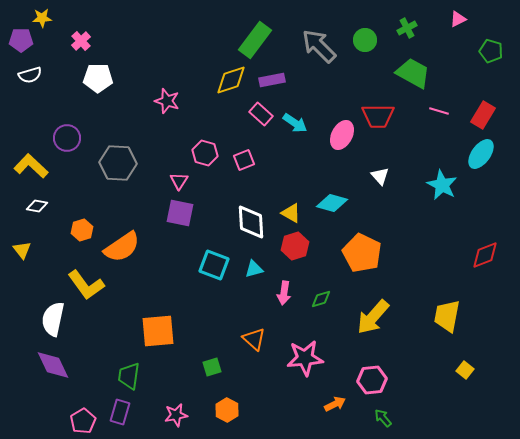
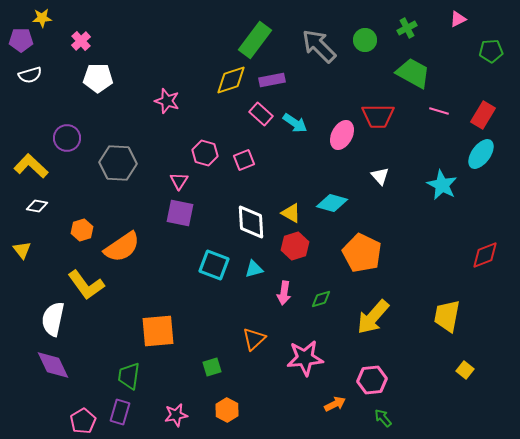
green pentagon at (491, 51): rotated 20 degrees counterclockwise
orange triangle at (254, 339): rotated 35 degrees clockwise
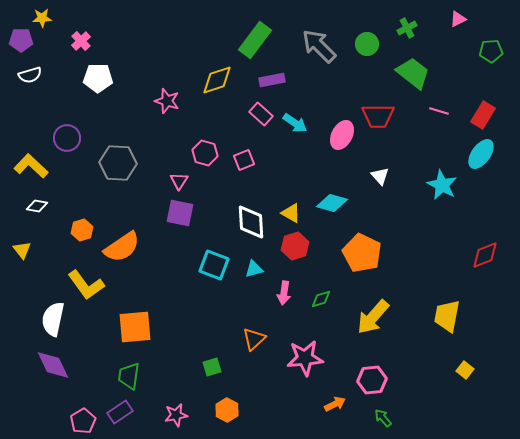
green circle at (365, 40): moved 2 px right, 4 px down
green trapezoid at (413, 73): rotated 9 degrees clockwise
yellow diamond at (231, 80): moved 14 px left
orange square at (158, 331): moved 23 px left, 4 px up
purple rectangle at (120, 412): rotated 40 degrees clockwise
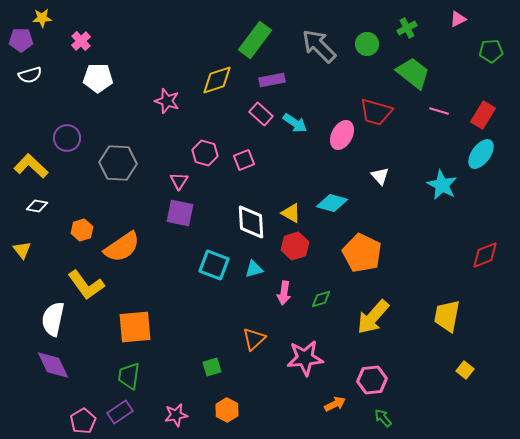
red trapezoid at (378, 116): moved 2 px left, 4 px up; rotated 16 degrees clockwise
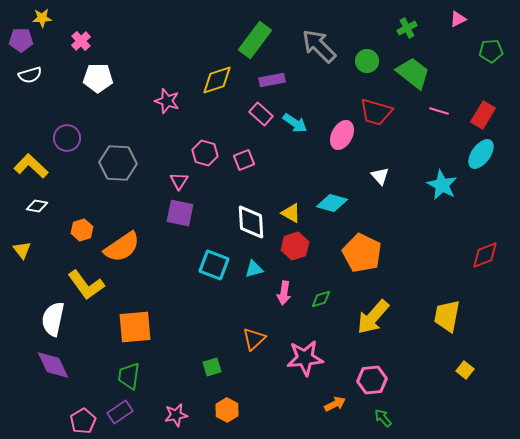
green circle at (367, 44): moved 17 px down
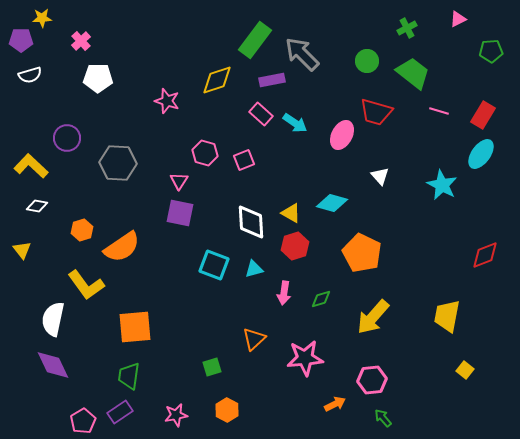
gray arrow at (319, 46): moved 17 px left, 8 px down
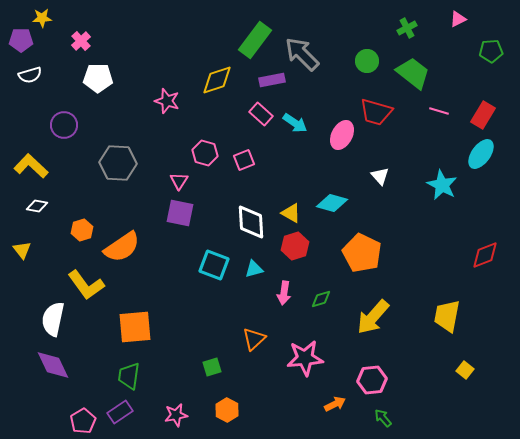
purple circle at (67, 138): moved 3 px left, 13 px up
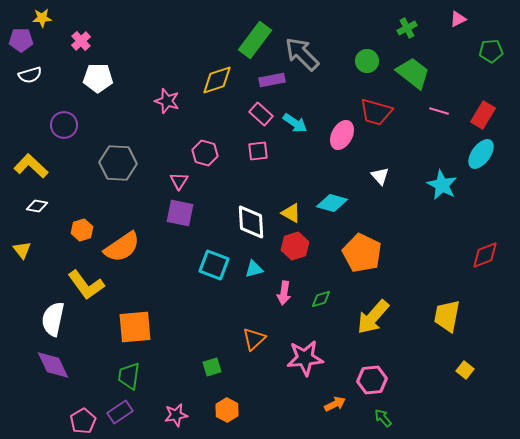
pink square at (244, 160): moved 14 px right, 9 px up; rotated 15 degrees clockwise
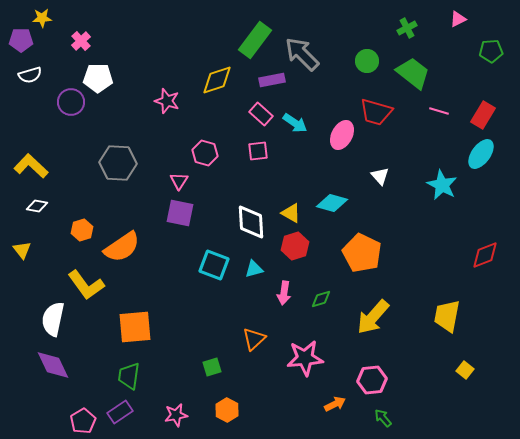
purple circle at (64, 125): moved 7 px right, 23 px up
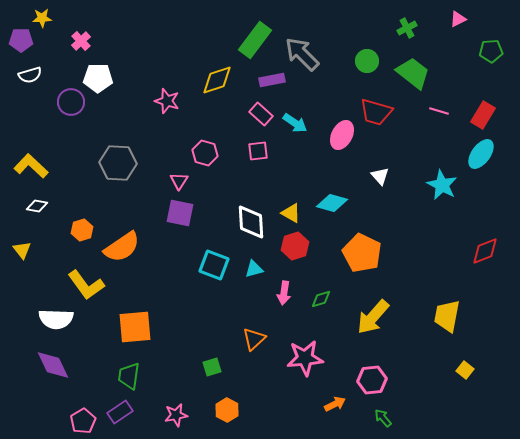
red diamond at (485, 255): moved 4 px up
white semicircle at (53, 319): moved 3 px right; rotated 100 degrees counterclockwise
